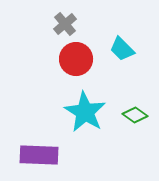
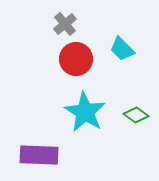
green diamond: moved 1 px right
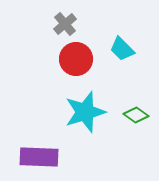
cyan star: rotated 24 degrees clockwise
purple rectangle: moved 2 px down
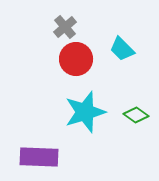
gray cross: moved 3 px down
